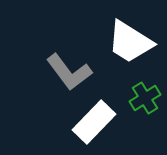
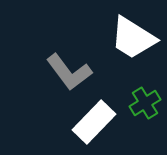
white trapezoid: moved 3 px right, 4 px up
green cross: moved 5 px down
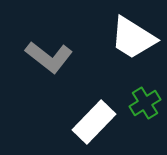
gray L-shape: moved 20 px left, 15 px up; rotated 15 degrees counterclockwise
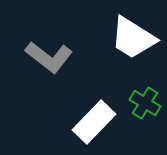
green cross: rotated 28 degrees counterclockwise
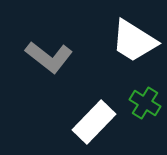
white trapezoid: moved 1 px right, 3 px down
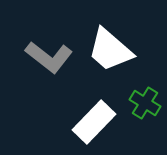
white trapezoid: moved 24 px left, 9 px down; rotated 9 degrees clockwise
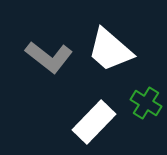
green cross: moved 1 px right
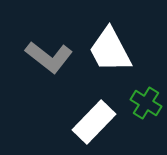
white trapezoid: rotated 21 degrees clockwise
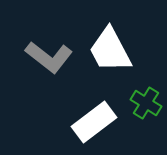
white rectangle: rotated 9 degrees clockwise
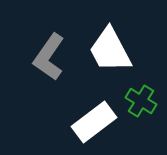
gray L-shape: rotated 87 degrees clockwise
green cross: moved 5 px left, 2 px up
